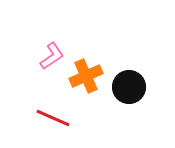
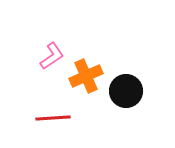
black circle: moved 3 px left, 4 px down
red line: rotated 28 degrees counterclockwise
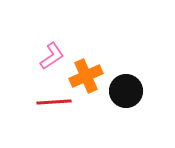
red line: moved 1 px right, 16 px up
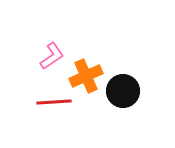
black circle: moved 3 px left
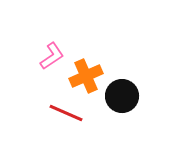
black circle: moved 1 px left, 5 px down
red line: moved 12 px right, 11 px down; rotated 28 degrees clockwise
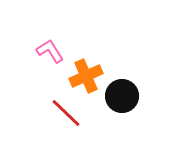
pink L-shape: moved 2 px left, 5 px up; rotated 88 degrees counterclockwise
red line: rotated 20 degrees clockwise
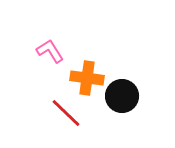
orange cross: moved 1 px right, 2 px down; rotated 32 degrees clockwise
